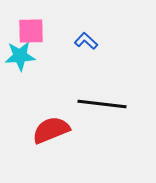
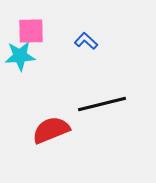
black line: rotated 21 degrees counterclockwise
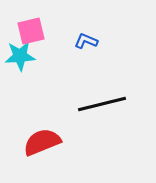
pink square: rotated 12 degrees counterclockwise
blue L-shape: rotated 20 degrees counterclockwise
red semicircle: moved 9 px left, 12 px down
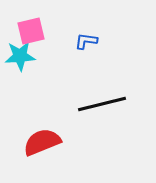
blue L-shape: rotated 15 degrees counterclockwise
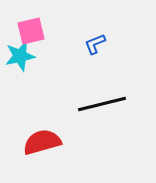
blue L-shape: moved 9 px right, 3 px down; rotated 30 degrees counterclockwise
cyan star: rotated 8 degrees counterclockwise
red semicircle: rotated 6 degrees clockwise
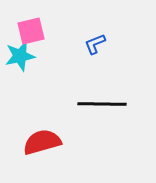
black line: rotated 15 degrees clockwise
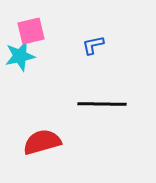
blue L-shape: moved 2 px left, 1 px down; rotated 10 degrees clockwise
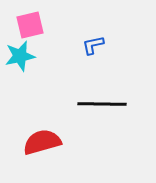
pink square: moved 1 px left, 6 px up
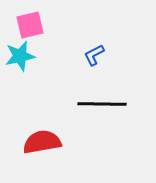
blue L-shape: moved 1 px right, 10 px down; rotated 15 degrees counterclockwise
red semicircle: rotated 6 degrees clockwise
